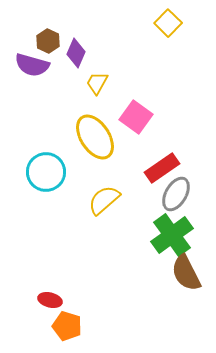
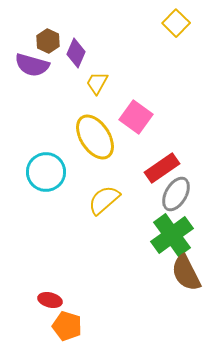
yellow square: moved 8 px right
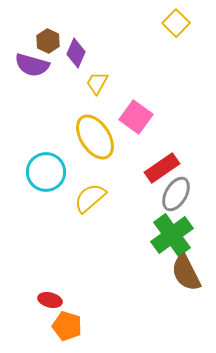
yellow semicircle: moved 14 px left, 2 px up
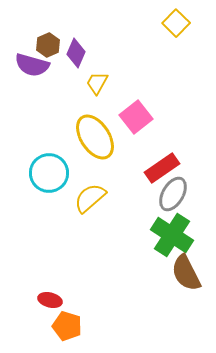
brown hexagon: moved 4 px down; rotated 10 degrees clockwise
pink square: rotated 16 degrees clockwise
cyan circle: moved 3 px right, 1 px down
gray ellipse: moved 3 px left
green cross: rotated 21 degrees counterclockwise
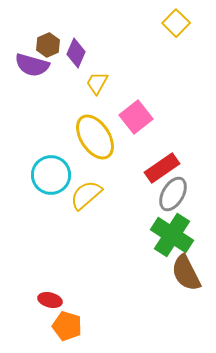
cyan circle: moved 2 px right, 2 px down
yellow semicircle: moved 4 px left, 3 px up
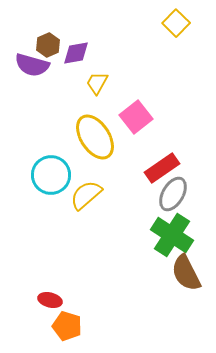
purple diamond: rotated 56 degrees clockwise
